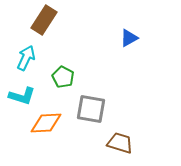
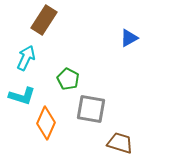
green pentagon: moved 5 px right, 2 px down
orange diamond: rotated 64 degrees counterclockwise
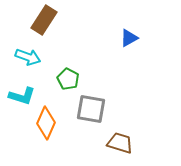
cyan arrow: moved 2 px right, 1 px up; rotated 85 degrees clockwise
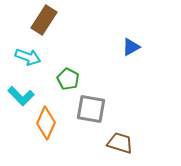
blue triangle: moved 2 px right, 9 px down
cyan L-shape: moved 1 px left; rotated 28 degrees clockwise
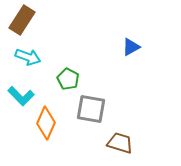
brown rectangle: moved 22 px left
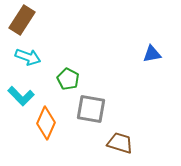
blue triangle: moved 21 px right, 7 px down; rotated 18 degrees clockwise
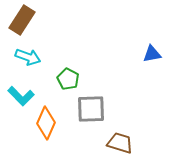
gray square: rotated 12 degrees counterclockwise
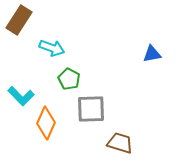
brown rectangle: moved 3 px left
cyan arrow: moved 24 px right, 9 px up
green pentagon: moved 1 px right
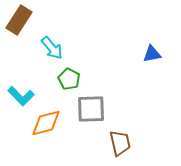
cyan arrow: rotated 30 degrees clockwise
orange diamond: rotated 52 degrees clockwise
brown trapezoid: rotated 60 degrees clockwise
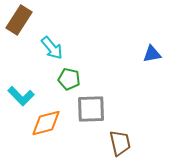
green pentagon: rotated 15 degrees counterclockwise
